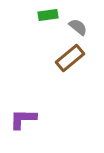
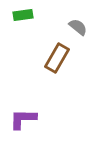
green rectangle: moved 25 px left
brown rectangle: moved 13 px left; rotated 20 degrees counterclockwise
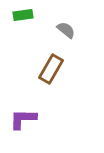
gray semicircle: moved 12 px left, 3 px down
brown rectangle: moved 6 px left, 11 px down
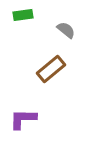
brown rectangle: rotated 20 degrees clockwise
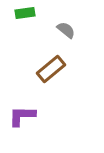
green rectangle: moved 2 px right, 2 px up
purple L-shape: moved 1 px left, 3 px up
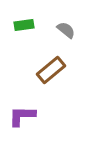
green rectangle: moved 1 px left, 12 px down
brown rectangle: moved 1 px down
